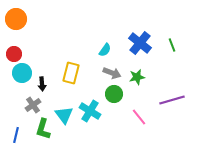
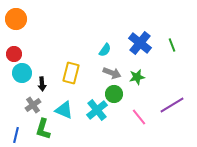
purple line: moved 5 px down; rotated 15 degrees counterclockwise
cyan cross: moved 7 px right, 1 px up; rotated 20 degrees clockwise
cyan triangle: moved 5 px up; rotated 30 degrees counterclockwise
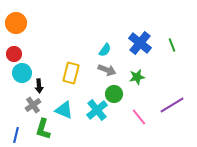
orange circle: moved 4 px down
gray arrow: moved 5 px left, 3 px up
black arrow: moved 3 px left, 2 px down
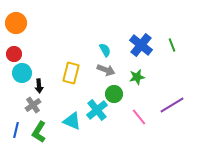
blue cross: moved 1 px right, 2 px down
cyan semicircle: rotated 64 degrees counterclockwise
gray arrow: moved 1 px left
cyan triangle: moved 8 px right, 11 px down
green L-shape: moved 4 px left, 3 px down; rotated 15 degrees clockwise
blue line: moved 5 px up
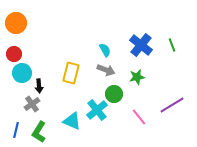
gray cross: moved 1 px left, 1 px up
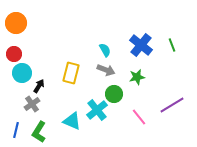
black arrow: rotated 144 degrees counterclockwise
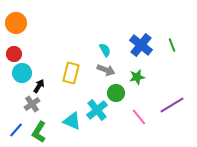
green circle: moved 2 px right, 1 px up
blue line: rotated 28 degrees clockwise
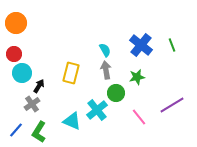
gray arrow: rotated 120 degrees counterclockwise
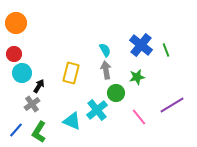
green line: moved 6 px left, 5 px down
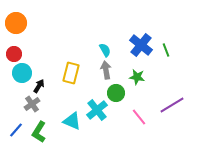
green star: rotated 21 degrees clockwise
